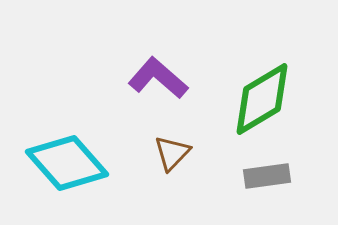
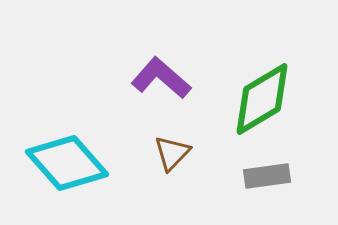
purple L-shape: moved 3 px right
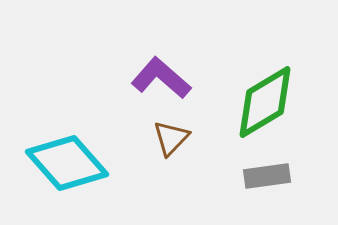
green diamond: moved 3 px right, 3 px down
brown triangle: moved 1 px left, 15 px up
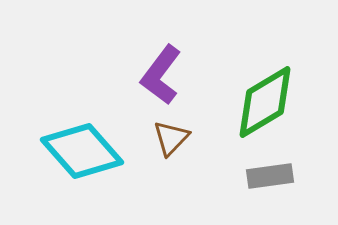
purple L-shape: moved 3 px up; rotated 94 degrees counterclockwise
cyan diamond: moved 15 px right, 12 px up
gray rectangle: moved 3 px right
